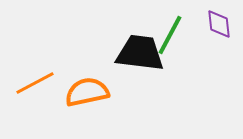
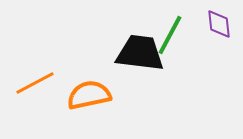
orange semicircle: moved 2 px right, 3 px down
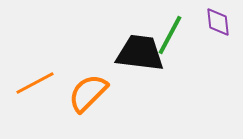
purple diamond: moved 1 px left, 2 px up
orange semicircle: moved 1 px left, 2 px up; rotated 33 degrees counterclockwise
